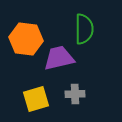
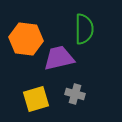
gray cross: rotated 18 degrees clockwise
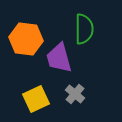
purple trapezoid: rotated 92 degrees counterclockwise
gray cross: rotated 24 degrees clockwise
yellow square: rotated 8 degrees counterclockwise
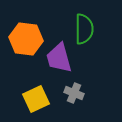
gray cross: moved 1 px left, 1 px up; rotated 18 degrees counterclockwise
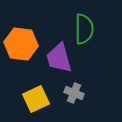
orange hexagon: moved 5 px left, 5 px down
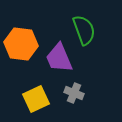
green semicircle: moved 1 px down; rotated 20 degrees counterclockwise
purple trapezoid: rotated 8 degrees counterclockwise
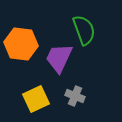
purple trapezoid: rotated 48 degrees clockwise
gray cross: moved 1 px right, 3 px down
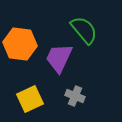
green semicircle: rotated 20 degrees counterclockwise
orange hexagon: moved 1 px left
yellow square: moved 6 px left
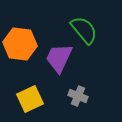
gray cross: moved 3 px right
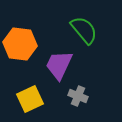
purple trapezoid: moved 7 px down
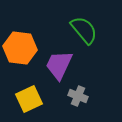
orange hexagon: moved 4 px down
yellow square: moved 1 px left
